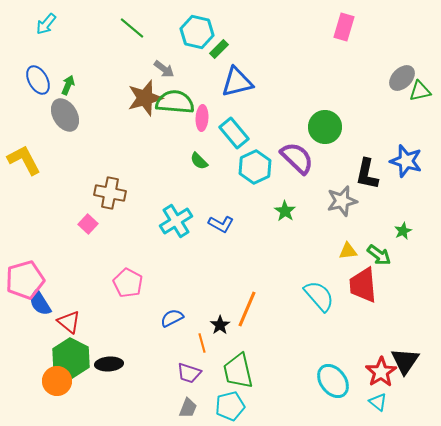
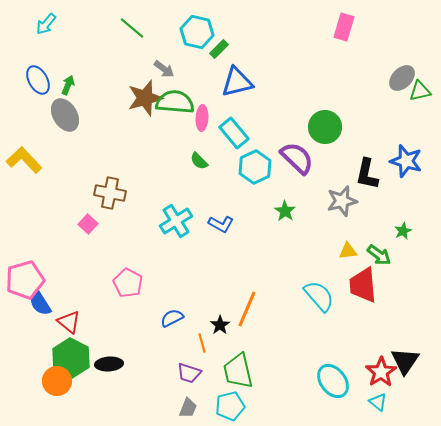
yellow L-shape at (24, 160): rotated 15 degrees counterclockwise
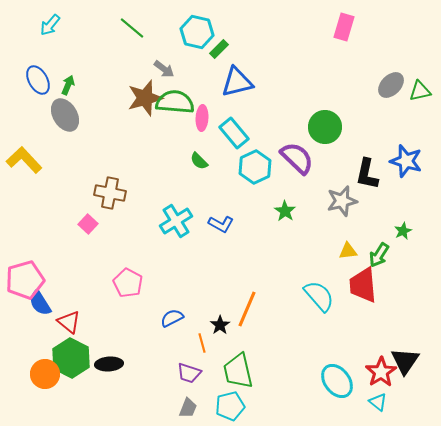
cyan arrow at (46, 24): moved 4 px right, 1 px down
gray ellipse at (402, 78): moved 11 px left, 7 px down
green arrow at (379, 255): rotated 85 degrees clockwise
orange circle at (57, 381): moved 12 px left, 7 px up
cyan ellipse at (333, 381): moved 4 px right
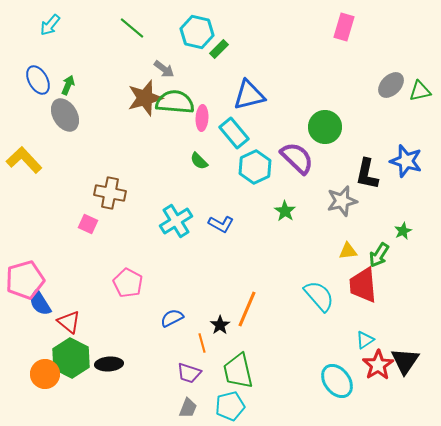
blue triangle at (237, 82): moved 12 px right, 13 px down
pink square at (88, 224): rotated 18 degrees counterclockwise
red star at (381, 372): moved 3 px left, 7 px up
cyan triangle at (378, 402): moved 13 px left, 62 px up; rotated 48 degrees clockwise
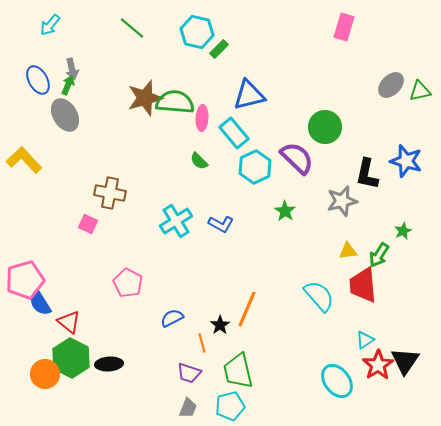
gray arrow at (164, 69): moved 92 px left; rotated 40 degrees clockwise
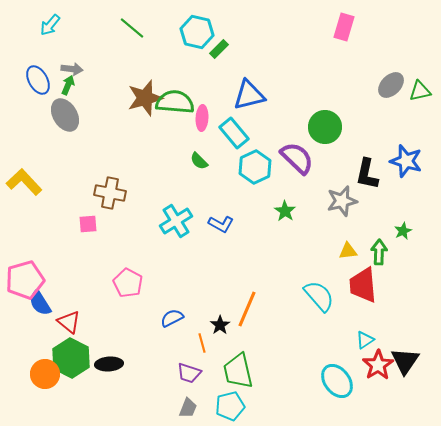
gray arrow at (72, 69): rotated 70 degrees counterclockwise
yellow L-shape at (24, 160): moved 22 px down
pink square at (88, 224): rotated 30 degrees counterclockwise
green arrow at (379, 255): moved 3 px up; rotated 150 degrees clockwise
